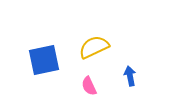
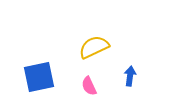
blue square: moved 5 px left, 17 px down
blue arrow: rotated 18 degrees clockwise
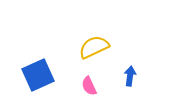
blue square: moved 1 px left, 2 px up; rotated 12 degrees counterclockwise
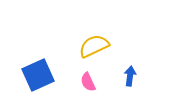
yellow semicircle: moved 1 px up
pink semicircle: moved 1 px left, 4 px up
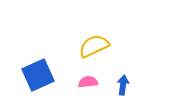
blue arrow: moved 7 px left, 9 px down
pink semicircle: rotated 108 degrees clockwise
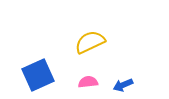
yellow semicircle: moved 4 px left, 4 px up
blue arrow: rotated 120 degrees counterclockwise
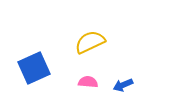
blue square: moved 4 px left, 7 px up
pink semicircle: rotated 12 degrees clockwise
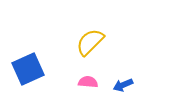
yellow semicircle: rotated 20 degrees counterclockwise
blue square: moved 6 px left, 1 px down
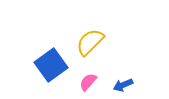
blue square: moved 23 px right, 4 px up; rotated 12 degrees counterclockwise
pink semicircle: rotated 54 degrees counterclockwise
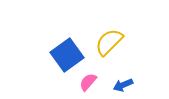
yellow semicircle: moved 19 px right
blue square: moved 16 px right, 10 px up
